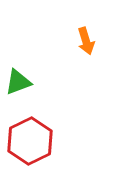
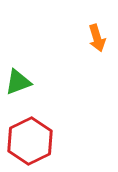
orange arrow: moved 11 px right, 3 px up
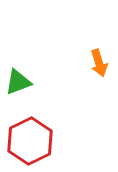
orange arrow: moved 2 px right, 25 px down
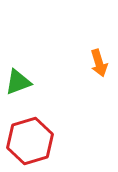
red hexagon: rotated 9 degrees clockwise
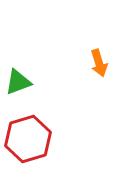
red hexagon: moved 2 px left, 2 px up
